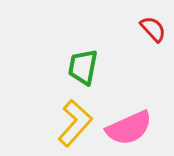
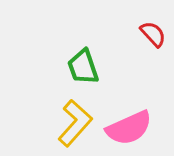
red semicircle: moved 5 px down
green trapezoid: rotated 30 degrees counterclockwise
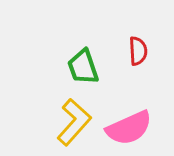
red semicircle: moved 15 px left, 17 px down; rotated 40 degrees clockwise
yellow L-shape: moved 1 px left, 1 px up
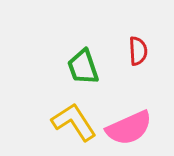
yellow L-shape: rotated 75 degrees counterclockwise
